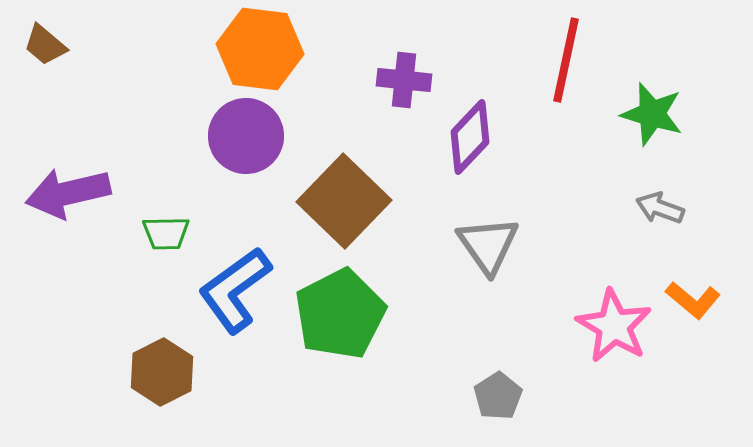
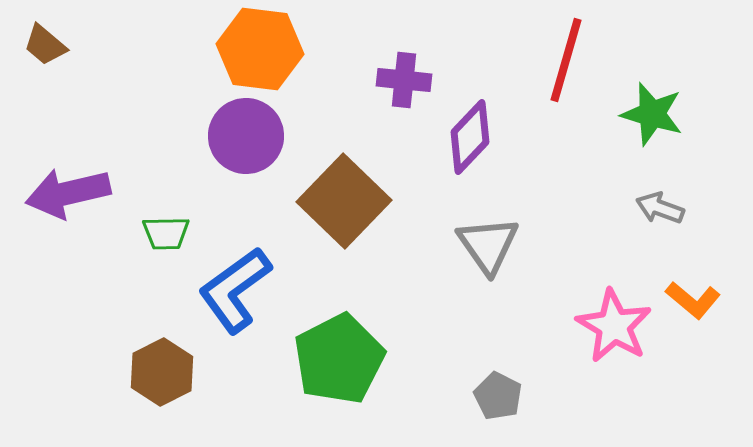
red line: rotated 4 degrees clockwise
green pentagon: moved 1 px left, 45 px down
gray pentagon: rotated 12 degrees counterclockwise
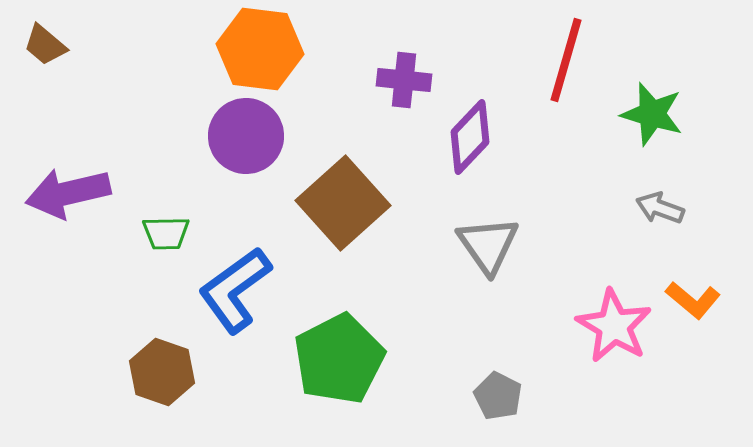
brown square: moved 1 px left, 2 px down; rotated 4 degrees clockwise
brown hexagon: rotated 14 degrees counterclockwise
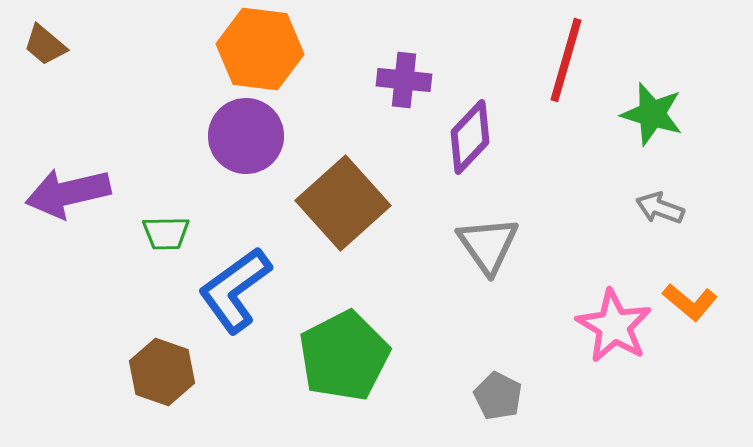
orange L-shape: moved 3 px left, 2 px down
green pentagon: moved 5 px right, 3 px up
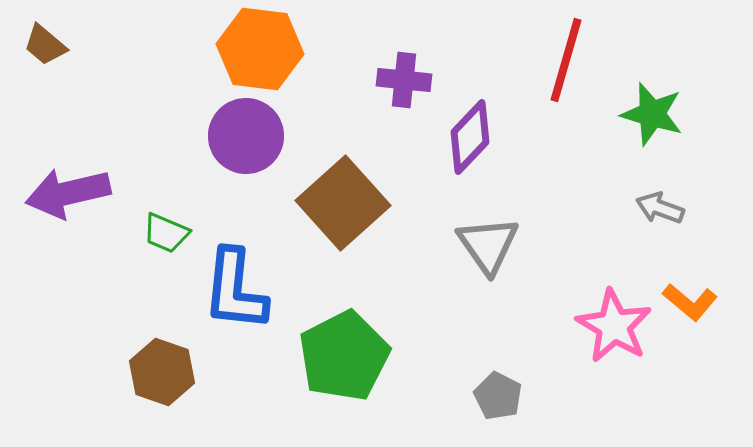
green trapezoid: rotated 24 degrees clockwise
blue L-shape: rotated 48 degrees counterclockwise
